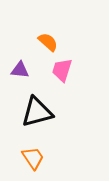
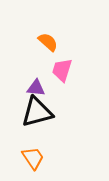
purple triangle: moved 16 px right, 18 px down
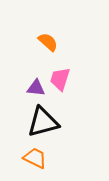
pink trapezoid: moved 2 px left, 9 px down
black triangle: moved 6 px right, 10 px down
orange trapezoid: moved 2 px right; rotated 30 degrees counterclockwise
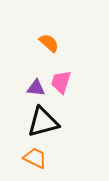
orange semicircle: moved 1 px right, 1 px down
pink trapezoid: moved 1 px right, 3 px down
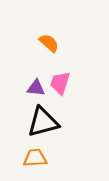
pink trapezoid: moved 1 px left, 1 px down
orange trapezoid: rotated 30 degrees counterclockwise
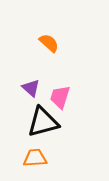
pink trapezoid: moved 14 px down
purple triangle: moved 5 px left; rotated 36 degrees clockwise
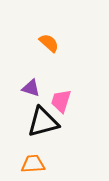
purple triangle: rotated 24 degrees counterclockwise
pink trapezoid: moved 1 px right, 4 px down
orange trapezoid: moved 2 px left, 6 px down
